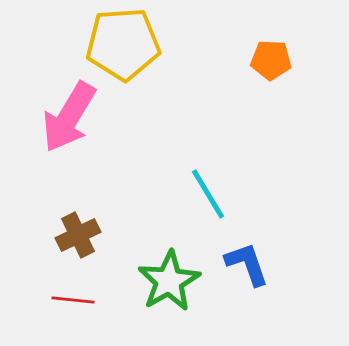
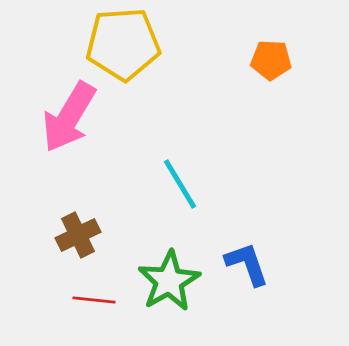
cyan line: moved 28 px left, 10 px up
red line: moved 21 px right
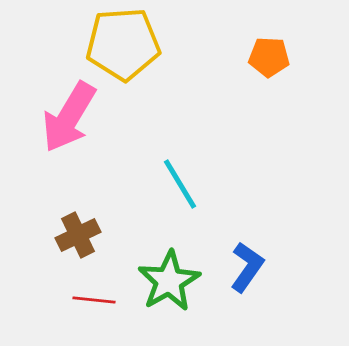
orange pentagon: moved 2 px left, 3 px up
blue L-shape: moved 3 px down; rotated 54 degrees clockwise
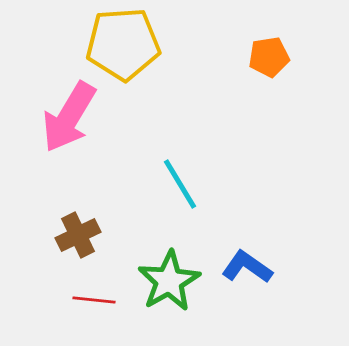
orange pentagon: rotated 12 degrees counterclockwise
blue L-shape: rotated 90 degrees counterclockwise
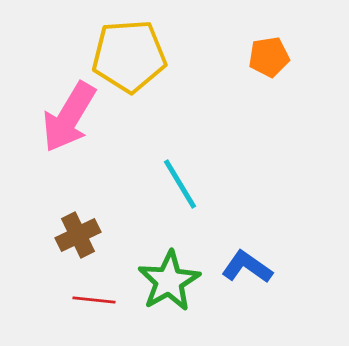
yellow pentagon: moved 6 px right, 12 px down
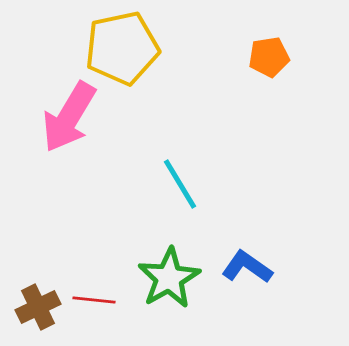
yellow pentagon: moved 7 px left, 8 px up; rotated 8 degrees counterclockwise
brown cross: moved 40 px left, 72 px down
green star: moved 3 px up
